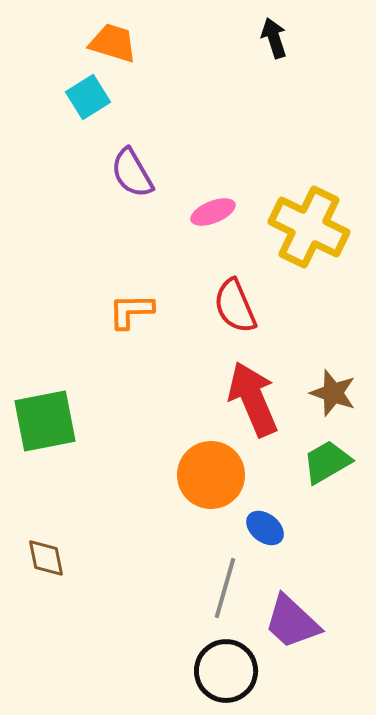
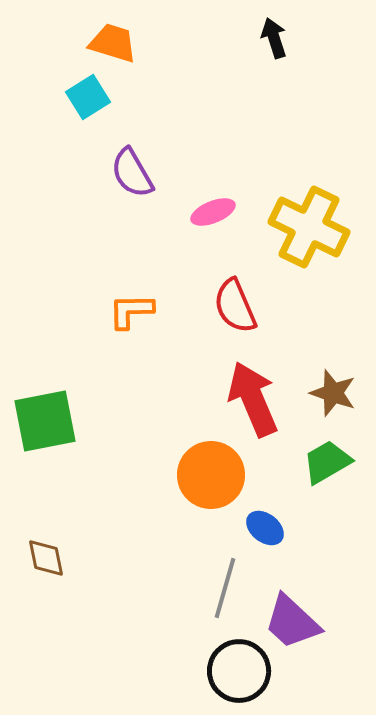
black circle: moved 13 px right
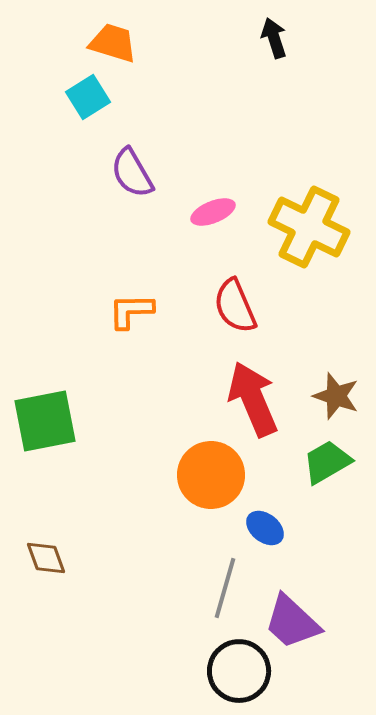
brown star: moved 3 px right, 3 px down
brown diamond: rotated 9 degrees counterclockwise
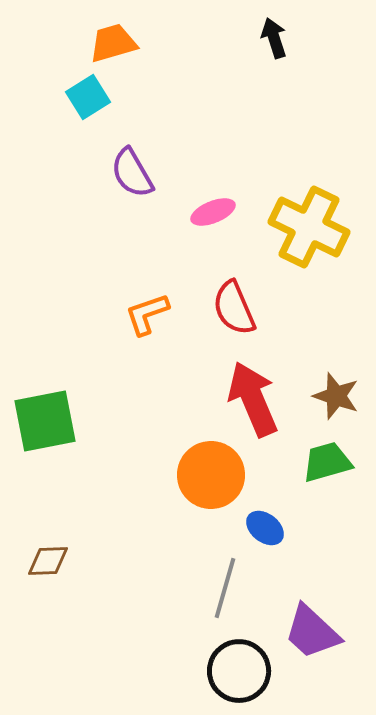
orange trapezoid: rotated 33 degrees counterclockwise
red semicircle: moved 1 px left, 2 px down
orange L-shape: moved 16 px right, 3 px down; rotated 18 degrees counterclockwise
green trapezoid: rotated 14 degrees clockwise
brown diamond: moved 2 px right, 3 px down; rotated 72 degrees counterclockwise
purple trapezoid: moved 20 px right, 10 px down
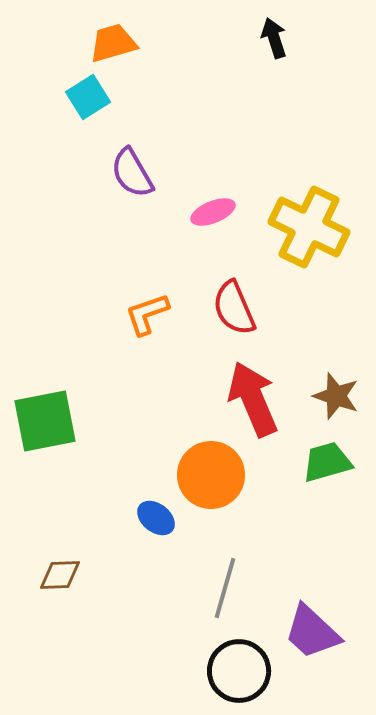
blue ellipse: moved 109 px left, 10 px up
brown diamond: moved 12 px right, 14 px down
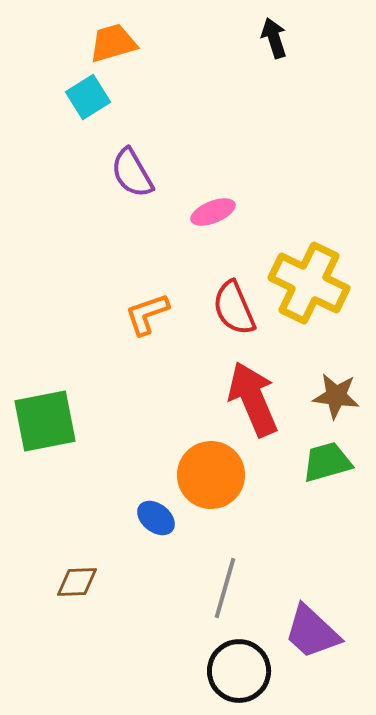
yellow cross: moved 56 px down
brown star: rotated 12 degrees counterclockwise
brown diamond: moved 17 px right, 7 px down
